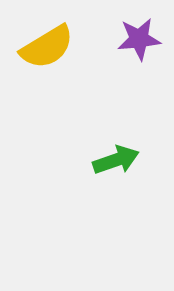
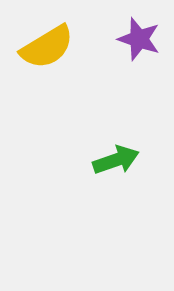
purple star: rotated 24 degrees clockwise
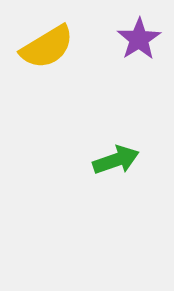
purple star: rotated 21 degrees clockwise
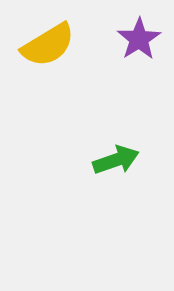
yellow semicircle: moved 1 px right, 2 px up
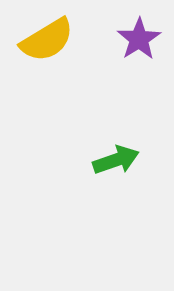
yellow semicircle: moved 1 px left, 5 px up
